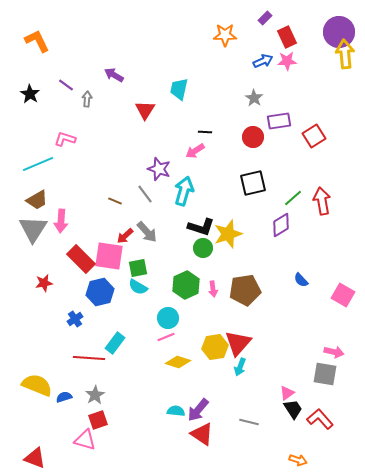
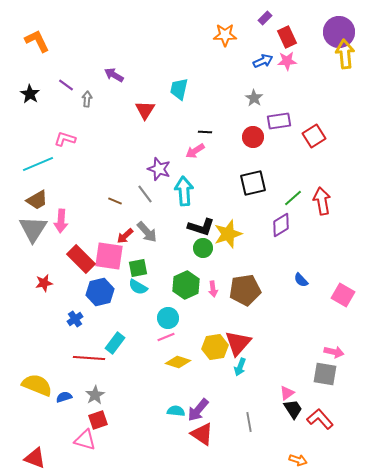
cyan arrow at (184, 191): rotated 20 degrees counterclockwise
gray line at (249, 422): rotated 66 degrees clockwise
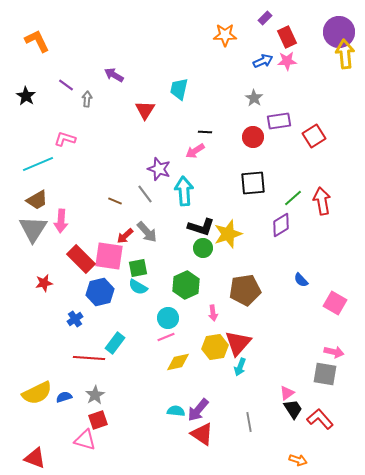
black star at (30, 94): moved 4 px left, 2 px down
black square at (253, 183): rotated 8 degrees clockwise
pink arrow at (213, 289): moved 24 px down
pink square at (343, 295): moved 8 px left, 8 px down
yellow diamond at (178, 362): rotated 30 degrees counterclockwise
yellow semicircle at (37, 385): moved 8 px down; rotated 132 degrees clockwise
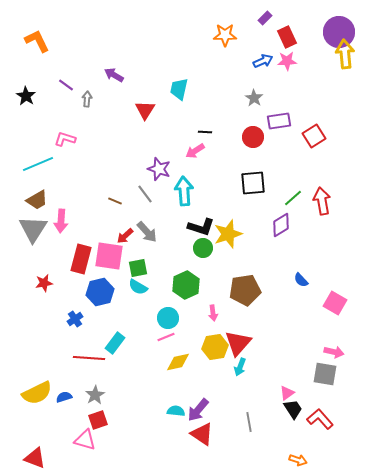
red rectangle at (81, 259): rotated 60 degrees clockwise
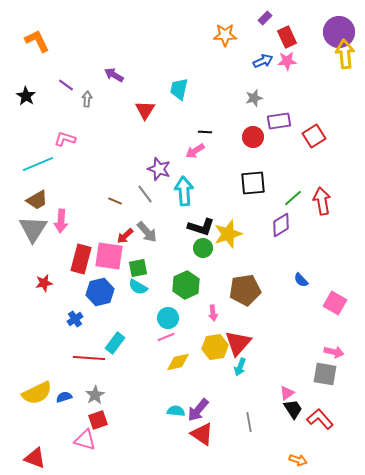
gray star at (254, 98): rotated 24 degrees clockwise
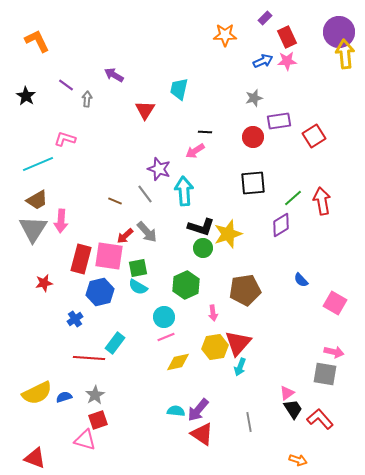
cyan circle at (168, 318): moved 4 px left, 1 px up
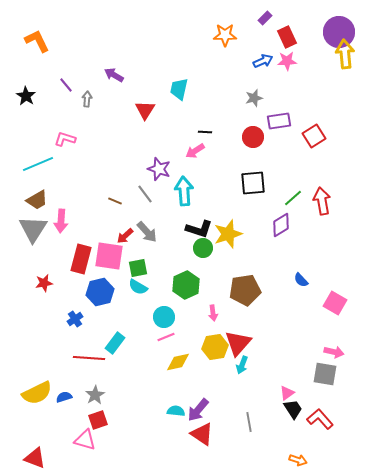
purple line at (66, 85): rotated 14 degrees clockwise
black L-shape at (201, 227): moved 2 px left, 2 px down
cyan arrow at (240, 367): moved 2 px right, 2 px up
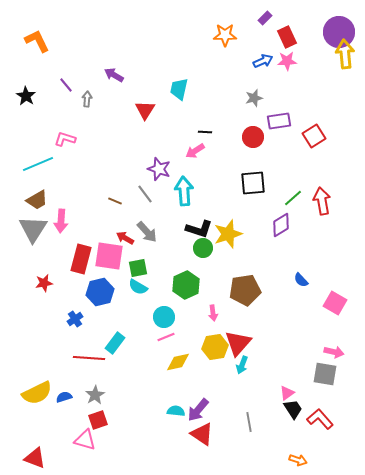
red arrow at (125, 236): moved 2 px down; rotated 72 degrees clockwise
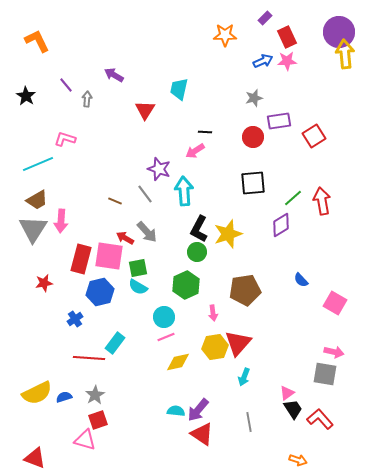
black L-shape at (199, 229): rotated 100 degrees clockwise
green circle at (203, 248): moved 6 px left, 4 px down
cyan arrow at (242, 365): moved 2 px right, 12 px down
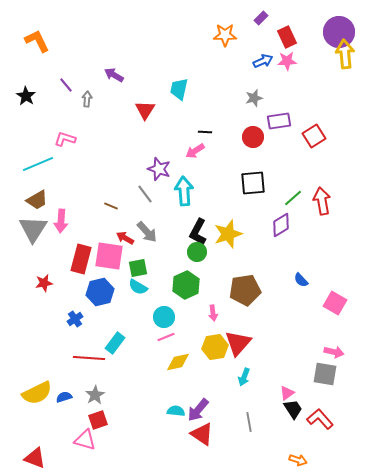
purple rectangle at (265, 18): moved 4 px left
brown line at (115, 201): moved 4 px left, 5 px down
black L-shape at (199, 229): moved 1 px left, 3 px down
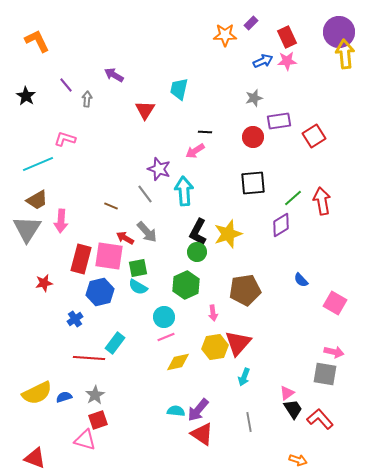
purple rectangle at (261, 18): moved 10 px left, 5 px down
gray triangle at (33, 229): moved 6 px left
